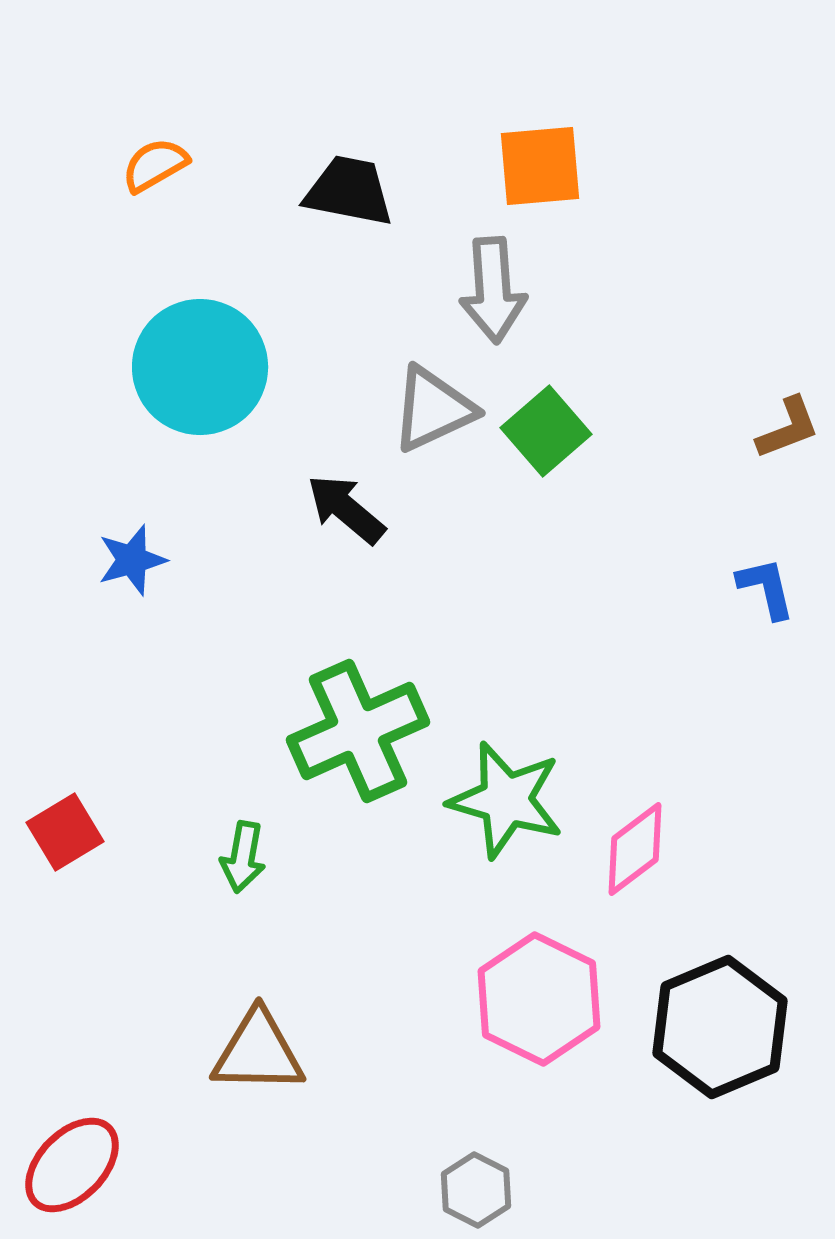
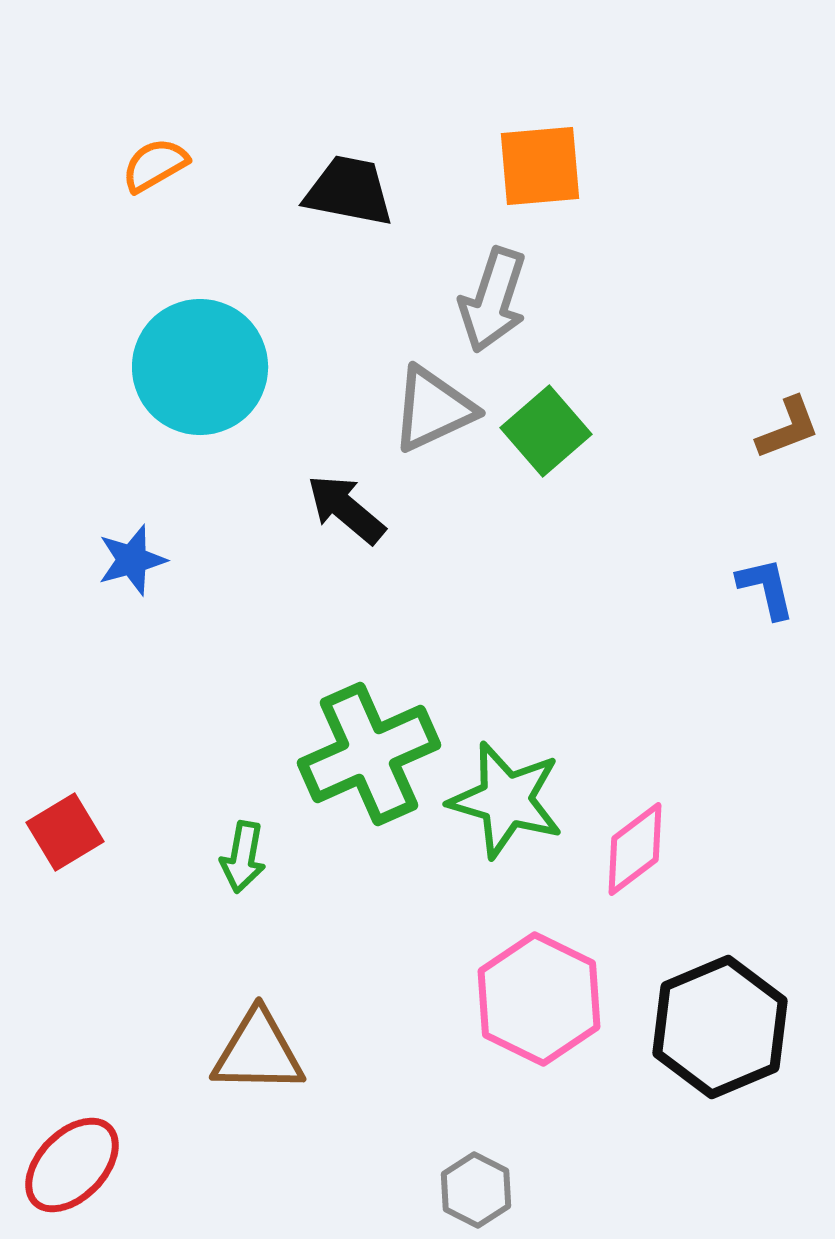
gray arrow: moved 10 px down; rotated 22 degrees clockwise
green cross: moved 11 px right, 23 px down
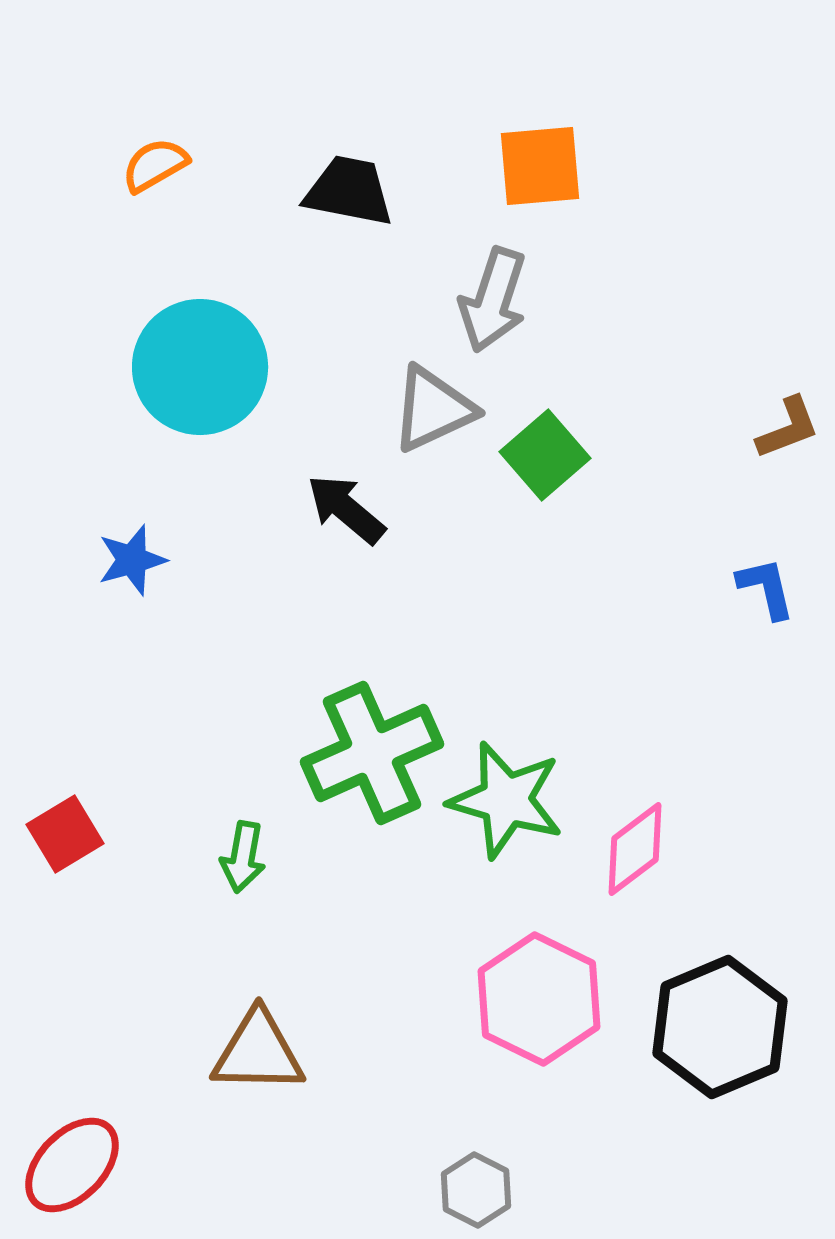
green square: moved 1 px left, 24 px down
green cross: moved 3 px right, 1 px up
red square: moved 2 px down
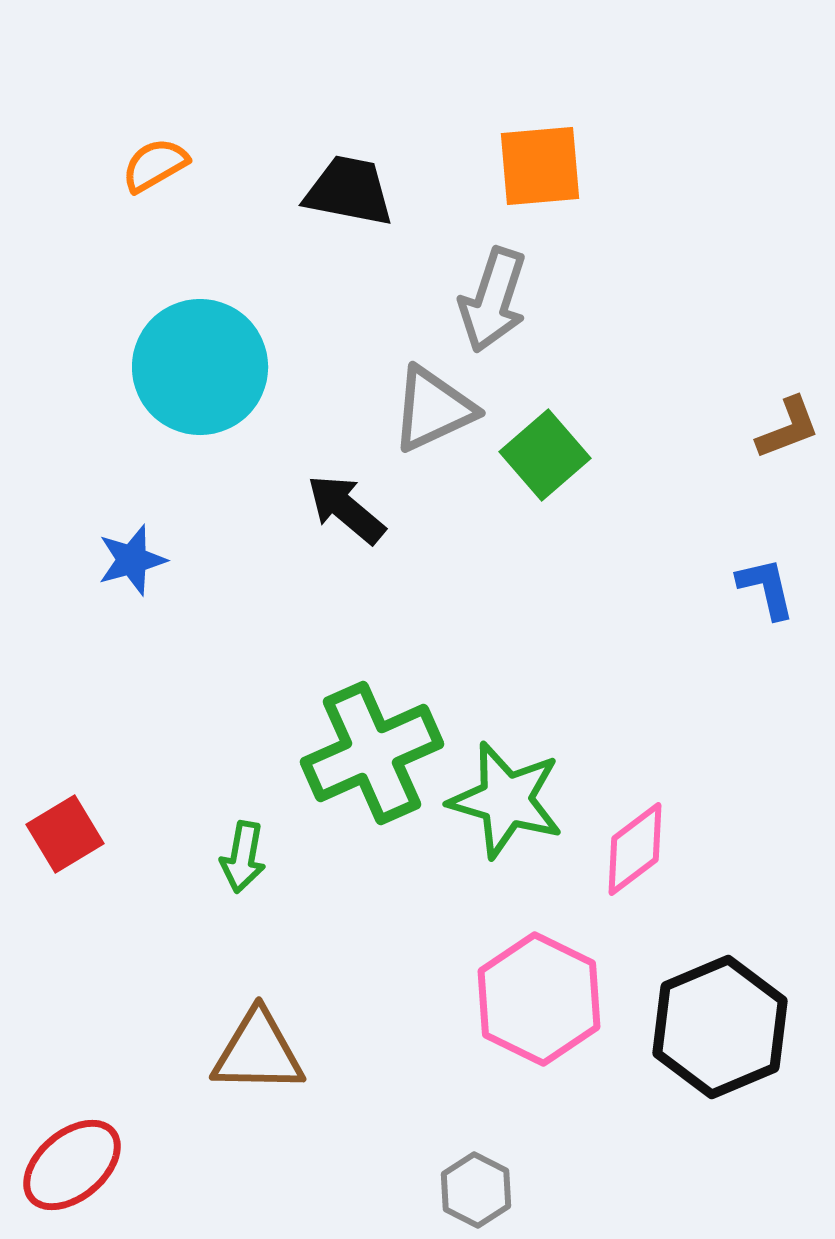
red ellipse: rotated 6 degrees clockwise
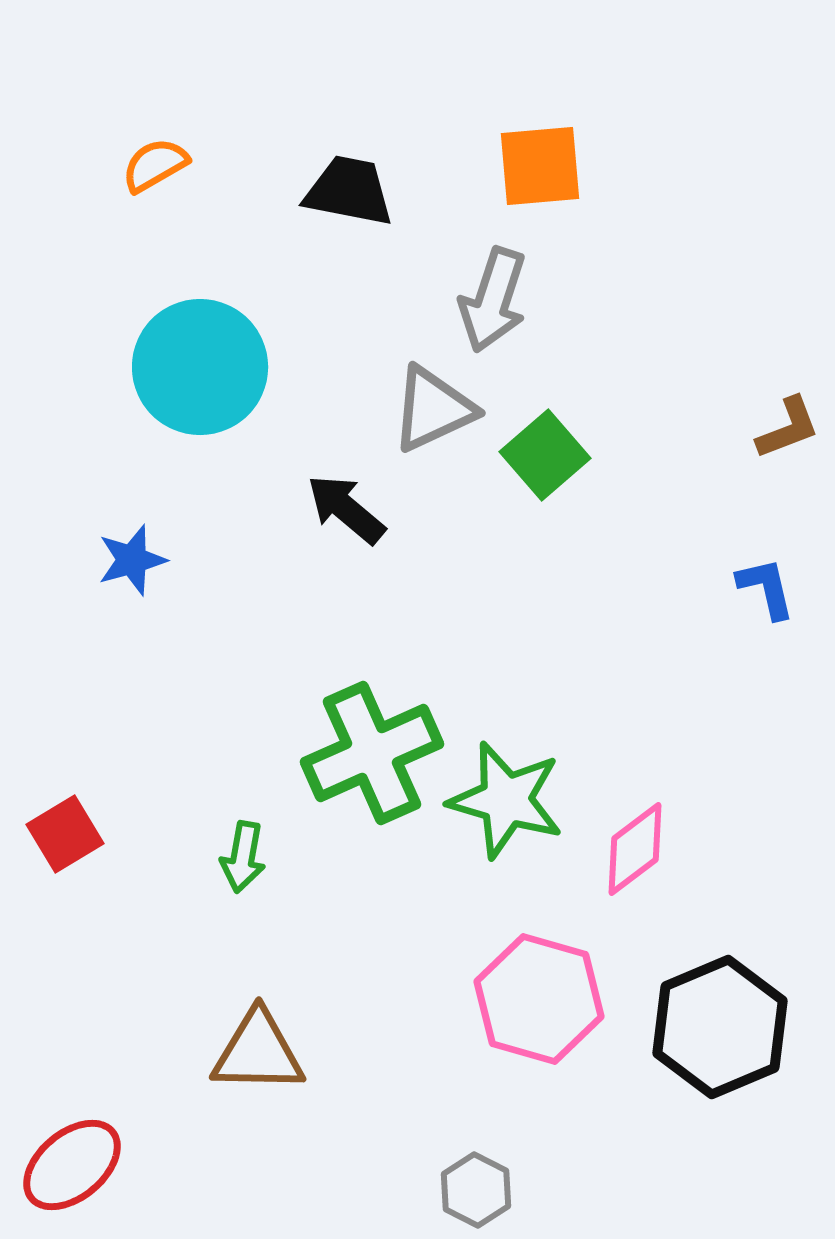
pink hexagon: rotated 10 degrees counterclockwise
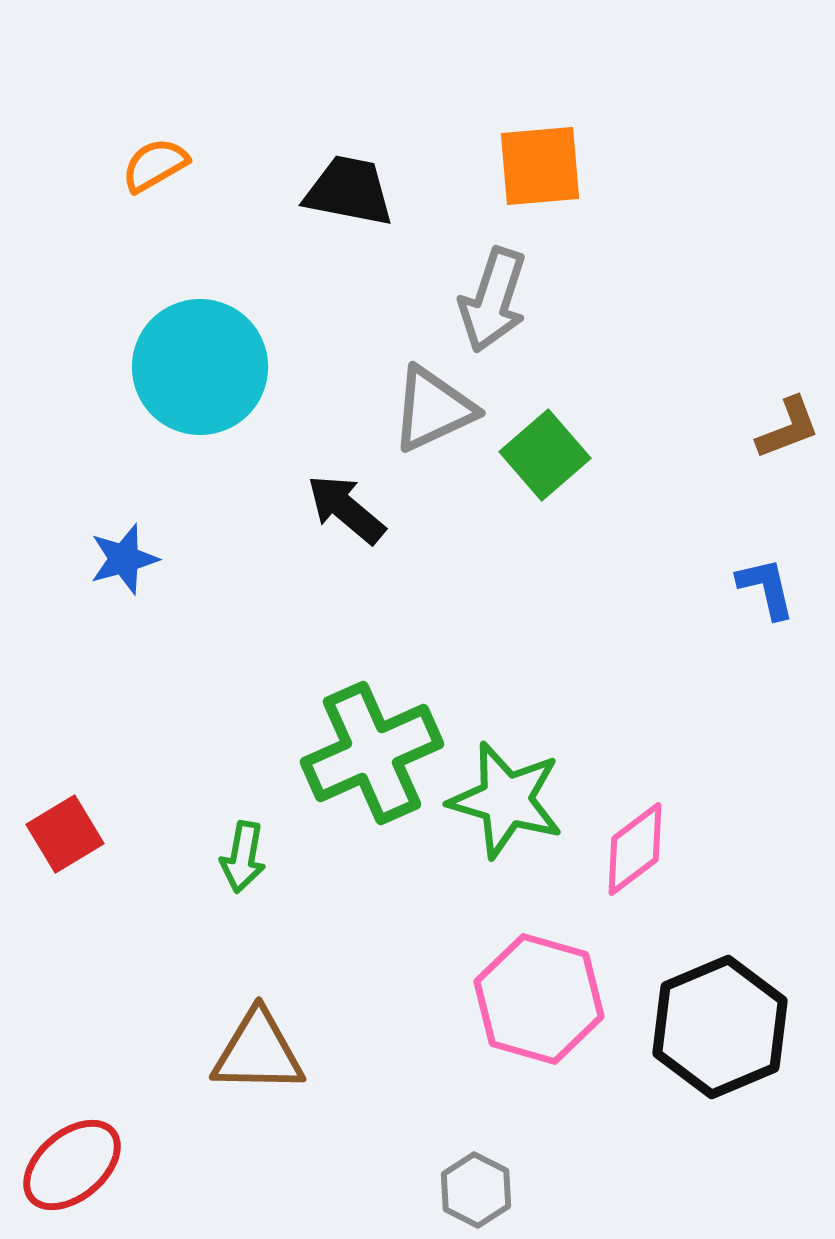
blue star: moved 8 px left, 1 px up
